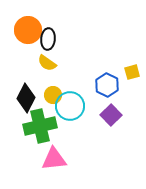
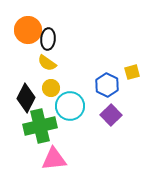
yellow circle: moved 2 px left, 7 px up
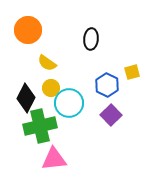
black ellipse: moved 43 px right
cyan circle: moved 1 px left, 3 px up
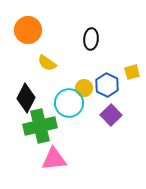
yellow circle: moved 33 px right
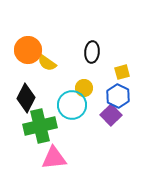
orange circle: moved 20 px down
black ellipse: moved 1 px right, 13 px down
yellow square: moved 10 px left
blue hexagon: moved 11 px right, 11 px down
cyan circle: moved 3 px right, 2 px down
pink triangle: moved 1 px up
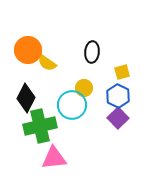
purple square: moved 7 px right, 3 px down
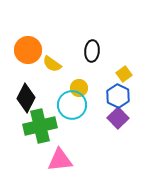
black ellipse: moved 1 px up
yellow semicircle: moved 5 px right, 1 px down
yellow square: moved 2 px right, 2 px down; rotated 21 degrees counterclockwise
yellow circle: moved 5 px left
pink triangle: moved 6 px right, 2 px down
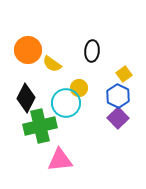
cyan circle: moved 6 px left, 2 px up
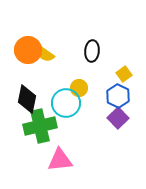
yellow semicircle: moved 7 px left, 10 px up
black diamond: moved 1 px right, 1 px down; rotated 16 degrees counterclockwise
